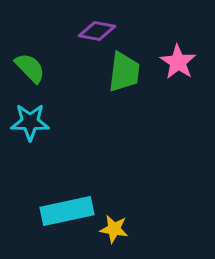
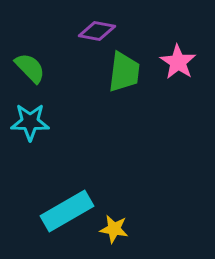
cyan rectangle: rotated 18 degrees counterclockwise
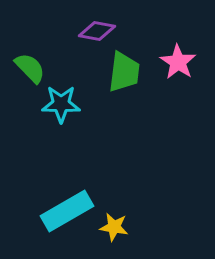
cyan star: moved 31 px right, 18 px up
yellow star: moved 2 px up
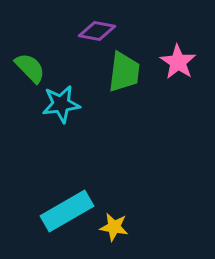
cyan star: rotated 9 degrees counterclockwise
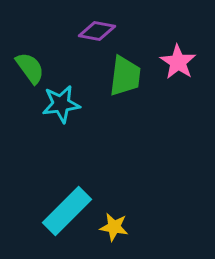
green semicircle: rotated 8 degrees clockwise
green trapezoid: moved 1 px right, 4 px down
cyan rectangle: rotated 15 degrees counterclockwise
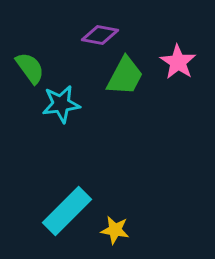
purple diamond: moved 3 px right, 4 px down
green trapezoid: rotated 21 degrees clockwise
yellow star: moved 1 px right, 3 px down
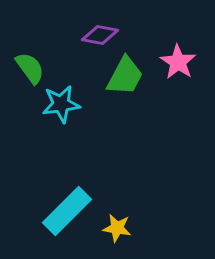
yellow star: moved 2 px right, 2 px up
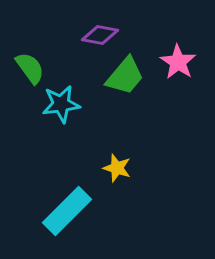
green trapezoid: rotated 12 degrees clockwise
yellow star: moved 60 px up; rotated 8 degrees clockwise
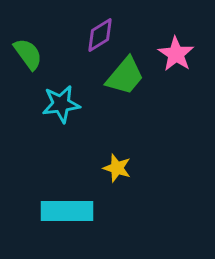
purple diamond: rotated 42 degrees counterclockwise
pink star: moved 2 px left, 8 px up
green semicircle: moved 2 px left, 14 px up
cyan rectangle: rotated 45 degrees clockwise
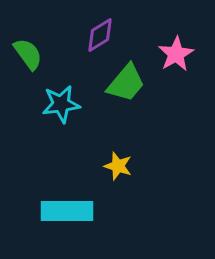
pink star: rotated 9 degrees clockwise
green trapezoid: moved 1 px right, 7 px down
yellow star: moved 1 px right, 2 px up
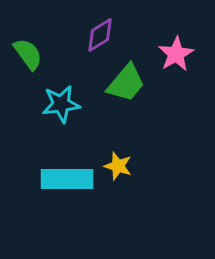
cyan rectangle: moved 32 px up
